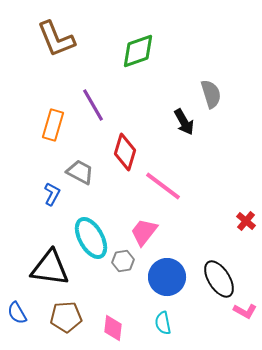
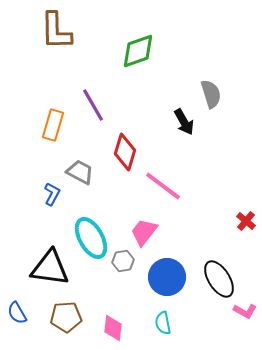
brown L-shape: moved 8 px up; rotated 21 degrees clockwise
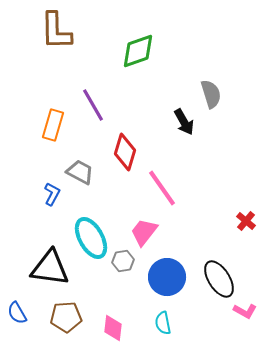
pink line: moved 1 px left, 2 px down; rotated 18 degrees clockwise
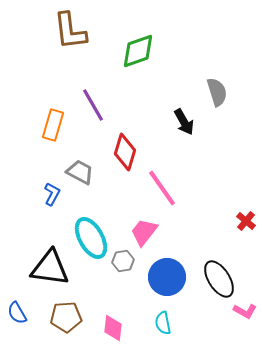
brown L-shape: moved 14 px right; rotated 6 degrees counterclockwise
gray semicircle: moved 6 px right, 2 px up
